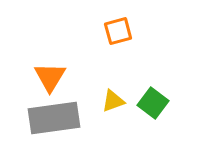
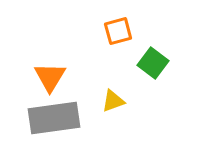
green square: moved 40 px up
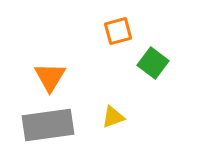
yellow triangle: moved 16 px down
gray rectangle: moved 6 px left, 7 px down
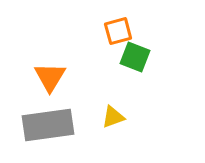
green square: moved 18 px left, 6 px up; rotated 16 degrees counterclockwise
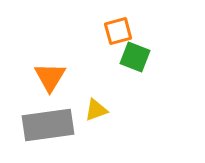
yellow triangle: moved 17 px left, 7 px up
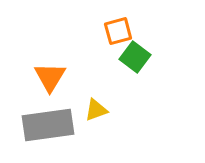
green square: rotated 16 degrees clockwise
